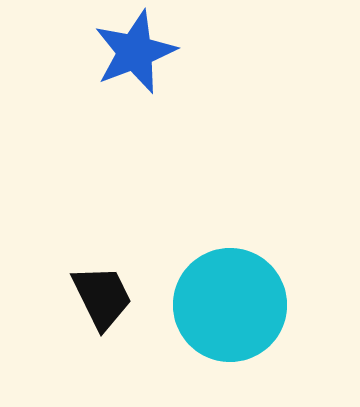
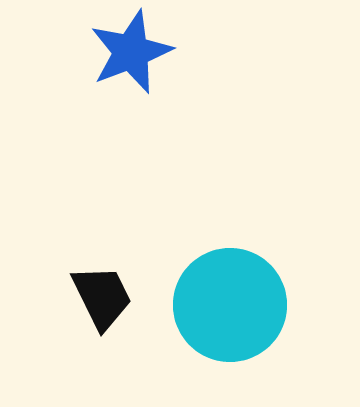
blue star: moved 4 px left
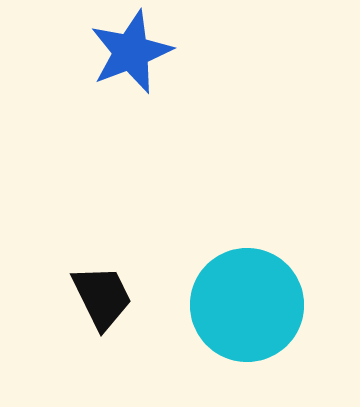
cyan circle: moved 17 px right
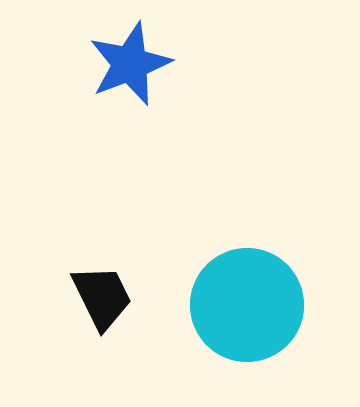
blue star: moved 1 px left, 12 px down
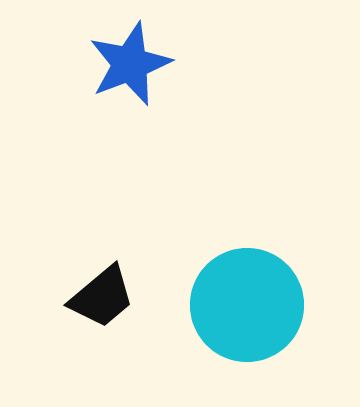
black trapezoid: rotated 76 degrees clockwise
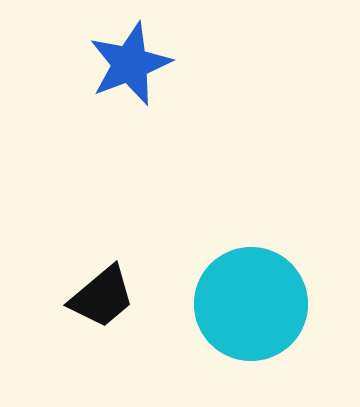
cyan circle: moved 4 px right, 1 px up
